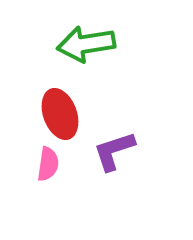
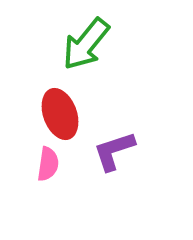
green arrow: rotated 42 degrees counterclockwise
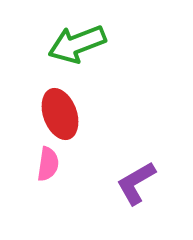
green arrow: moved 9 px left; rotated 30 degrees clockwise
purple L-shape: moved 22 px right, 32 px down; rotated 12 degrees counterclockwise
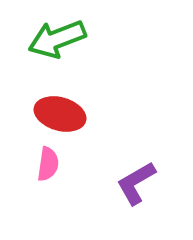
green arrow: moved 20 px left, 5 px up
red ellipse: rotated 54 degrees counterclockwise
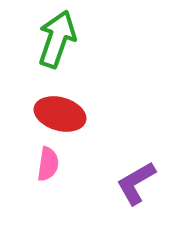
green arrow: rotated 130 degrees clockwise
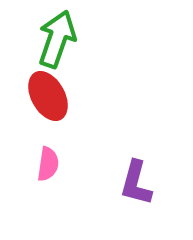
red ellipse: moved 12 px left, 18 px up; rotated 45 degrees clockwise
purple L-shape: rotated 45 degrees counterclockwise
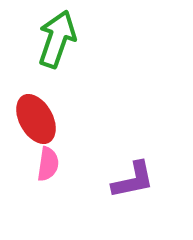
red ellipse: moved 12 px left, 23 px down
purple L-shape: moved 3 px left, 3 px up; rotated 117 degrees counterclockwise
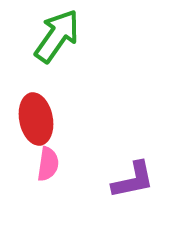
green arrow: moved 3 px up; rotated 16 degrees clockwise
red ellipse: rotated 18 degrees clockwise
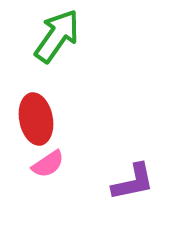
pink semicircle: rotated 48 degrees clockwise
purple L-shape: moved 2 px down
